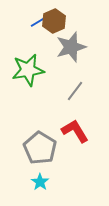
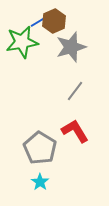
green star: moved 6 px left, 28 px up
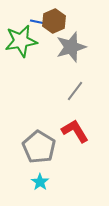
blue line: rotated 42 degrees clockwise
green star: moved 1 px left, 1 px up
gray pentagon: moved 1 px left, 1 px up
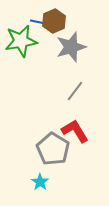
gray pentagon: moved 14 px right, 2 px down
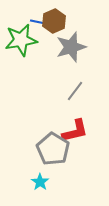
green star: moved 1 px up
red L-shape: rotated 108 degrees clockwise
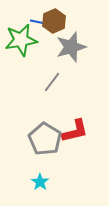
gray line: moved 23 px left, 9 px up
gray pentagon: moved 8 px left, 10 px up
